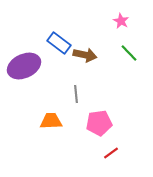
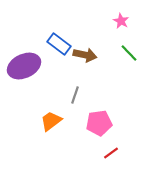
blue rectangle: moved 1 px down
gray line: moved 1 px left, 1 px down; rotated 24 degrees clockwise
orange trapezoid: rotated 35 degrees counterclockwise
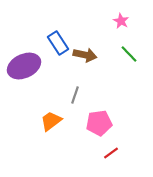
blue rectangle: moved 1 px left, 1 px up; rotated 20 degrees clockwise
green line: moved 1 px down
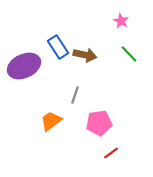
blue rectangle: moved 4 px down
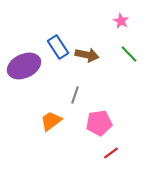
brown arrow: moved 2 px right
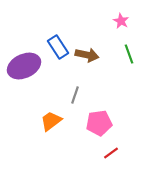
green line: rotated 24 degrees clockwise
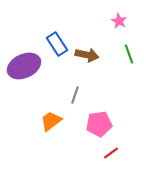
pink star: moved 2 px left
blue rectangle: moved 1 px left, 3 px up
pink pentagon: moved 1 px down
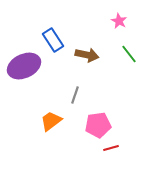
blue rectangle: moved 4 px left, 4 px up
green line: rotated 18 degrees counterclockwise
pink pentagon: moved 1 px left, 1 px down
red line: moved 5 px up; rotated 21 degrees clockwise
